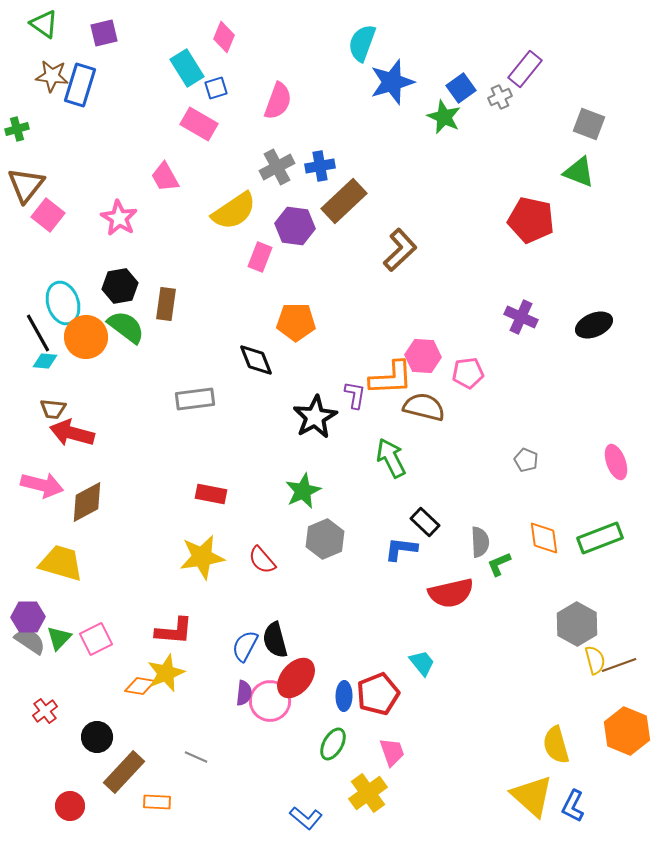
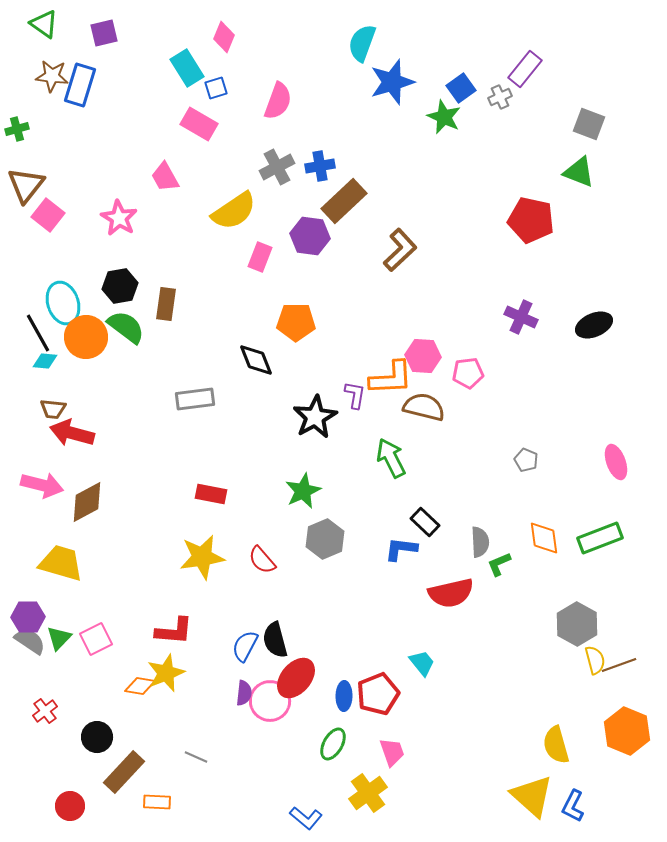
purple hexagon at (295, 226): moved 15 px right, 10 px down
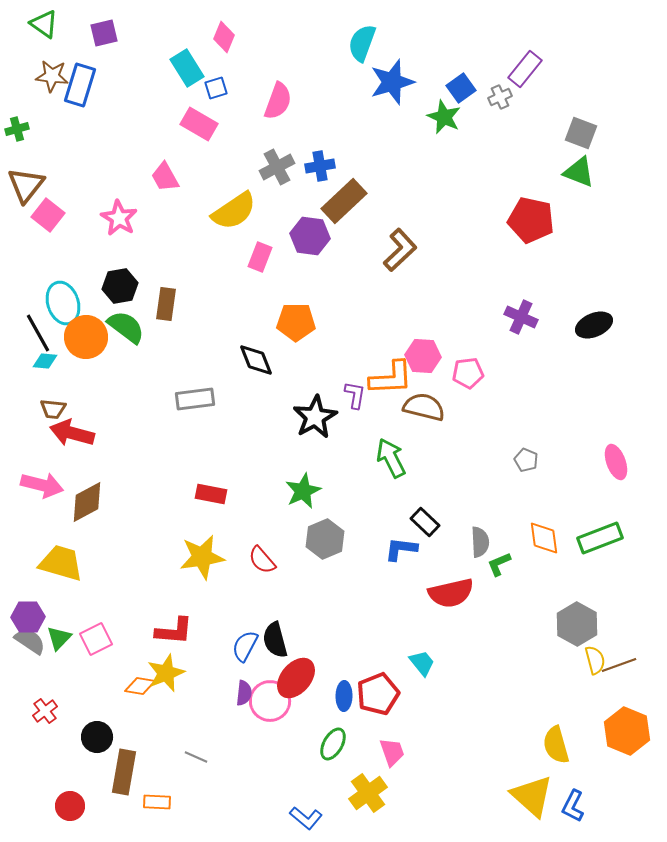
gray square at (589, 124): moved 8 px left, 9 px down
brown rectangle at (124, 772): rotated 33 degrees counterclockwise
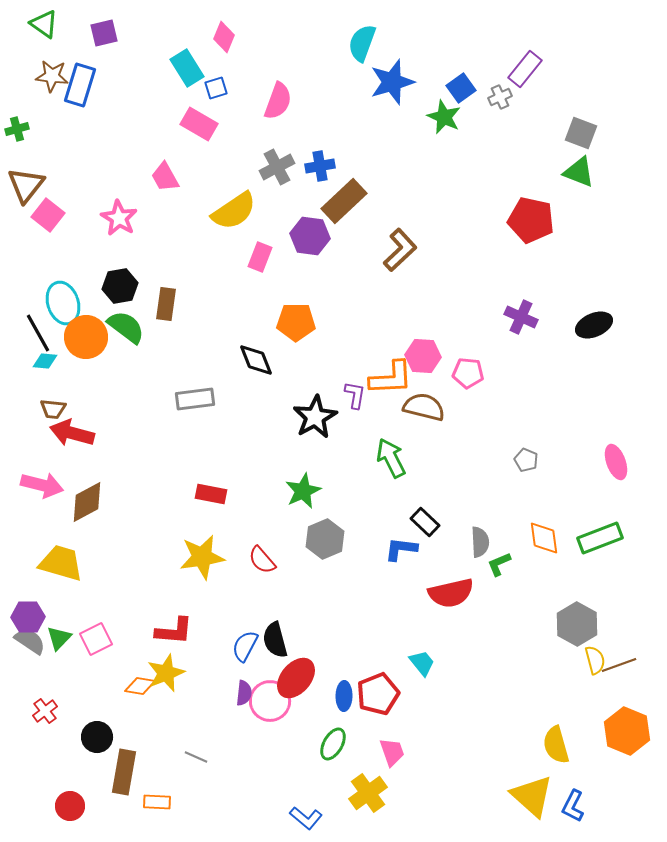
pink pentagon at (468, 373): rotated 12 degrees clockwise
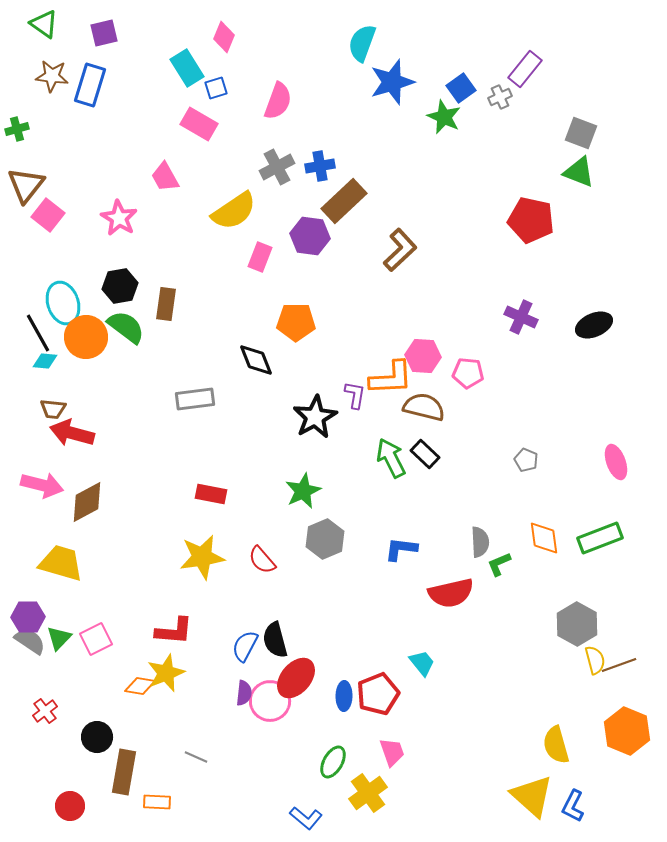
blue rectangle at (80, 85): moved 10 px right
black rectangle at (425, 522): moved 68 px up
green ellipse at (333, 744): moved 18 px down
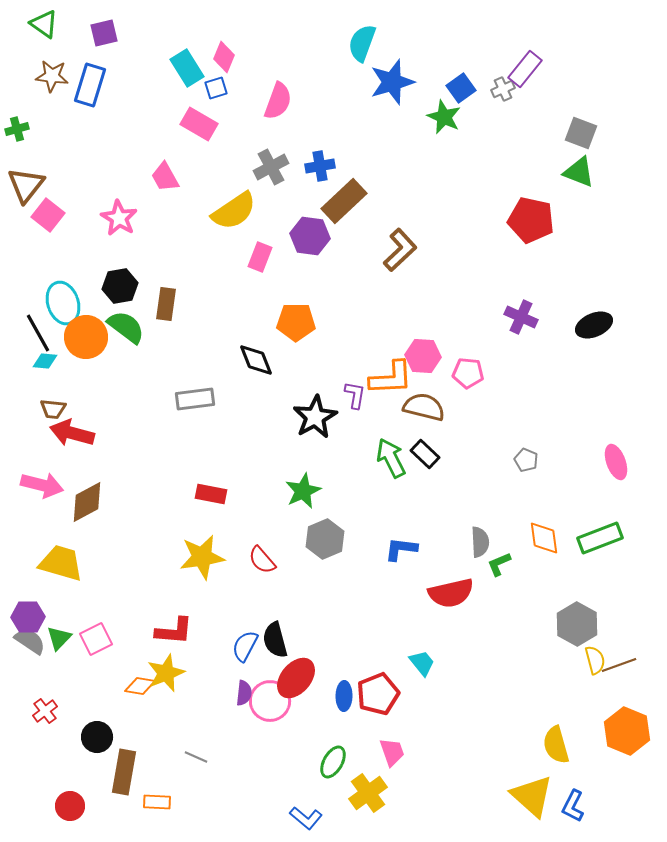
pink diamond at (224, 37): moved 20 px down
gray cross at (500, 97): moved 3 px right, 8 px up
gray cross at (277, 167): moved 6 px left
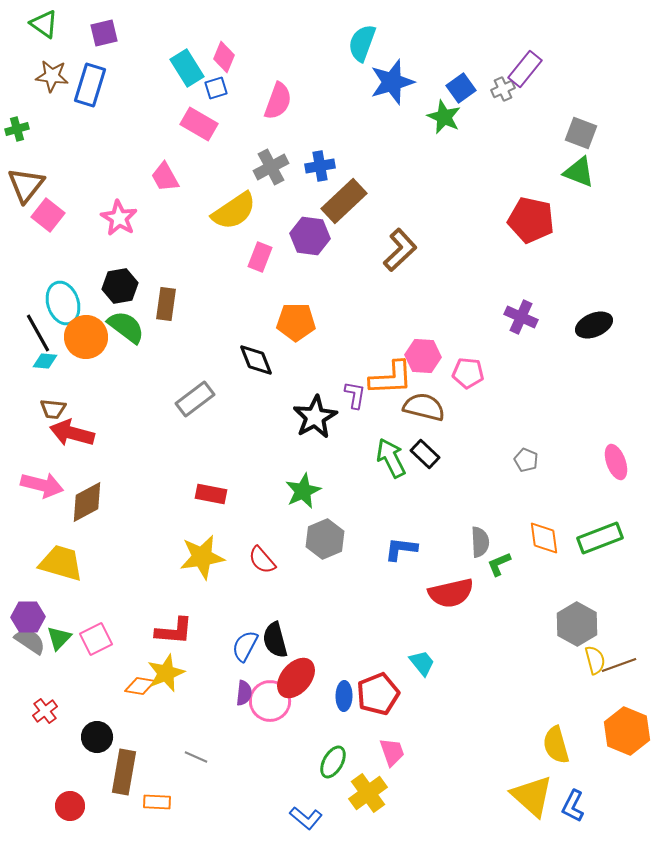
gray rectangle at (195, 399): rotated 30 degrees counterclockwise
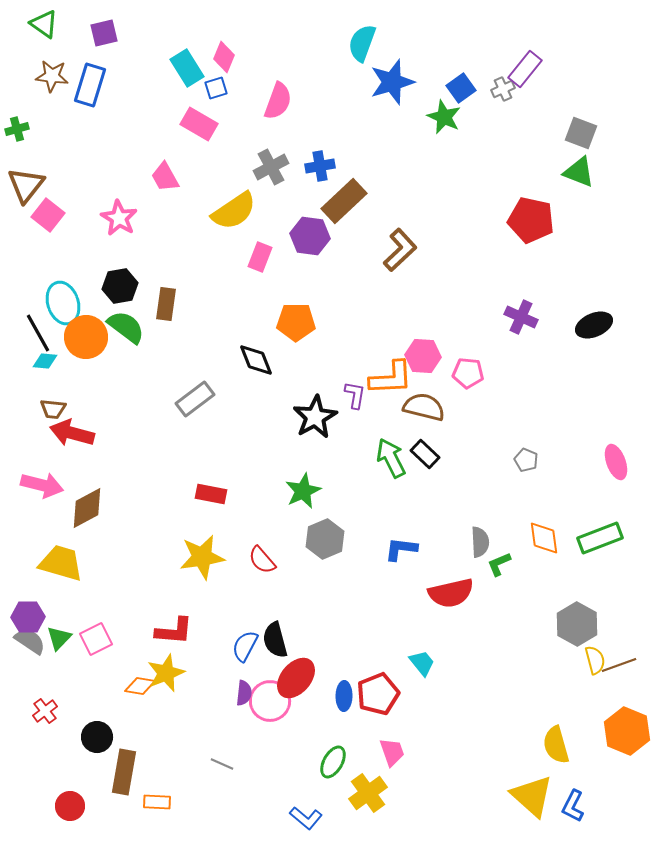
brown diamond at (87, 502): moved 6 px down
gray line at (196, 757): moved 26 px right, 7 px down
